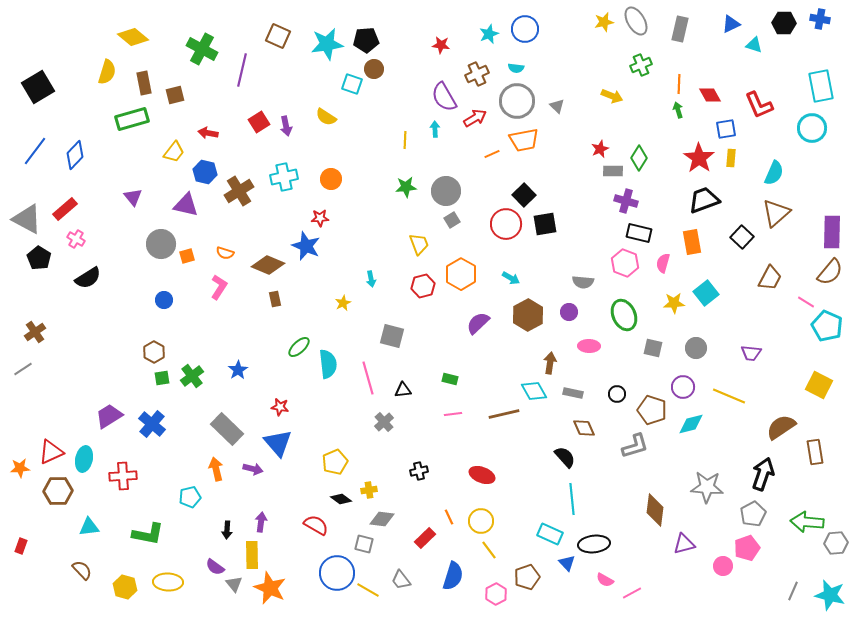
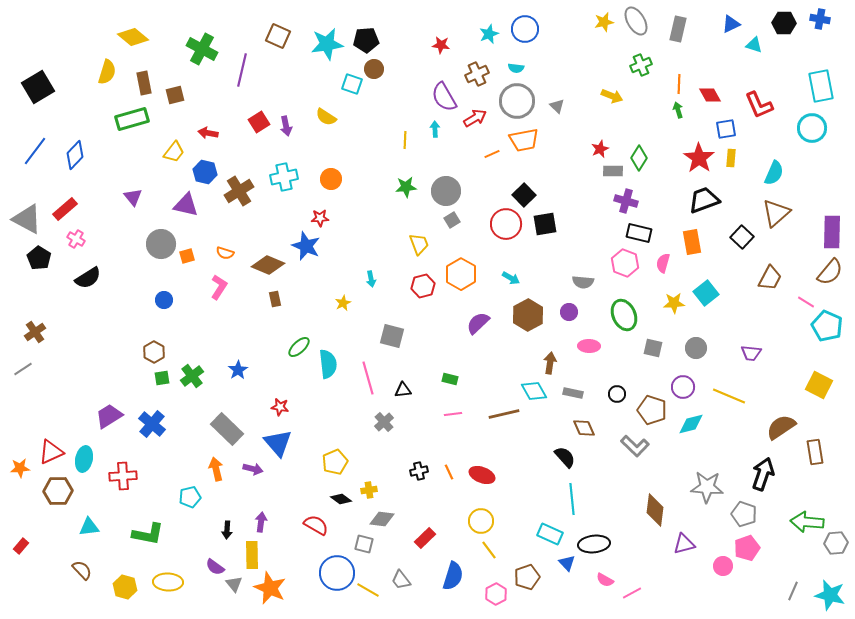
gray rectangle at (680, 29): moved 2 px left
gray L-shape at (635, 446): rotated 60 degrees clockwise
gray pentagon at (753, 514): moved 9 px left; rotated 25 degrees counterclockwise
orange line at (449, 517): moved 45 px up
red rectangle at (21, 546): rotated 21 degrees clockwise
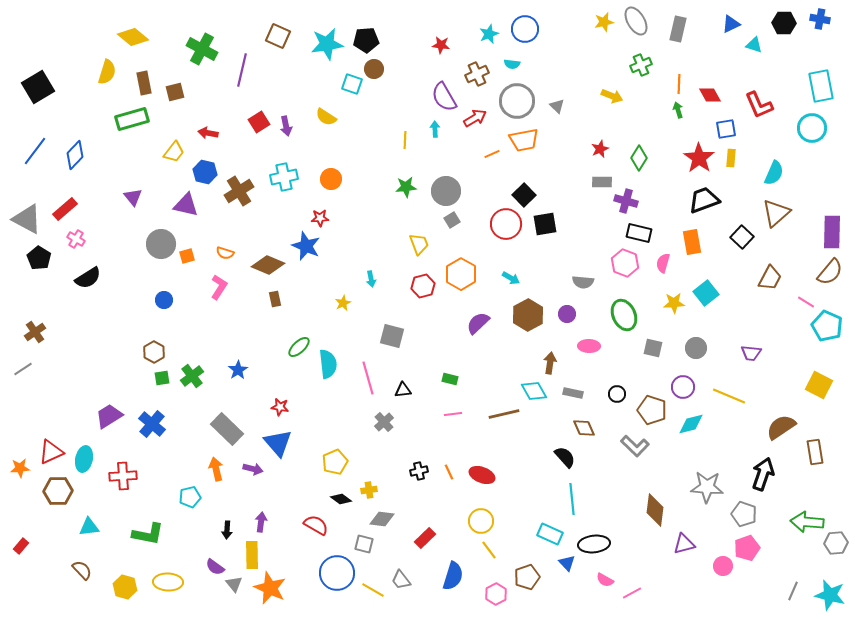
cyan semicircle at (516, 68): moved 4 px left, 4 px up
brown square at (175, 95): moved 3 px up
gray rectangle at (613, 171): moved 11 px left, 11 px down
purple circle at (569, 312): moved 2 px left, 2 px down
yellow line at (368, 590): moved 5 px right
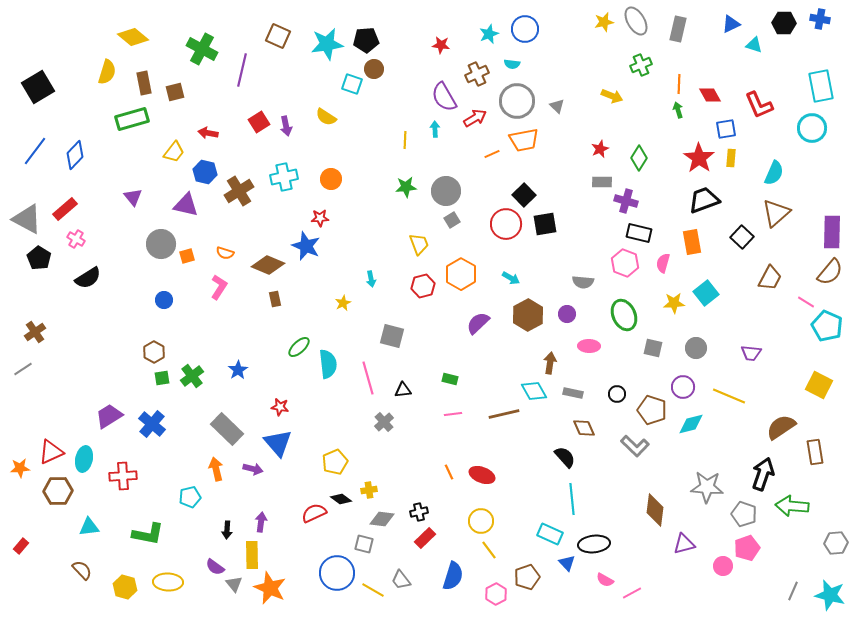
black cross at (419, 471): moved 41 px down
green arrow at (807, 522): moved 15 px left, 16 px up
red semicircle at (316, 525): moved 2 px left, 12 px up; rotated 55 degrees counterclockwise
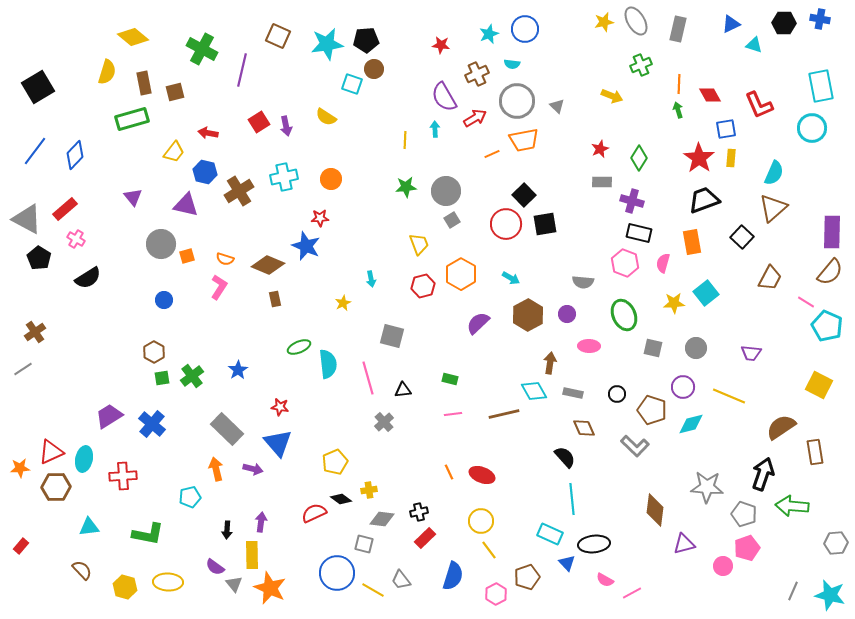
purple cross at (626, 201): moved 6 px right
brown triangle at (776, 213): moved 3 px left, 5 px up
orange semicircle at (225, 253): moved 6 px down
green ellipse at (299, 347): rotated 20 degrees clockwise
brown hexagon at (58, 491): moved 2 px left, 4 px up
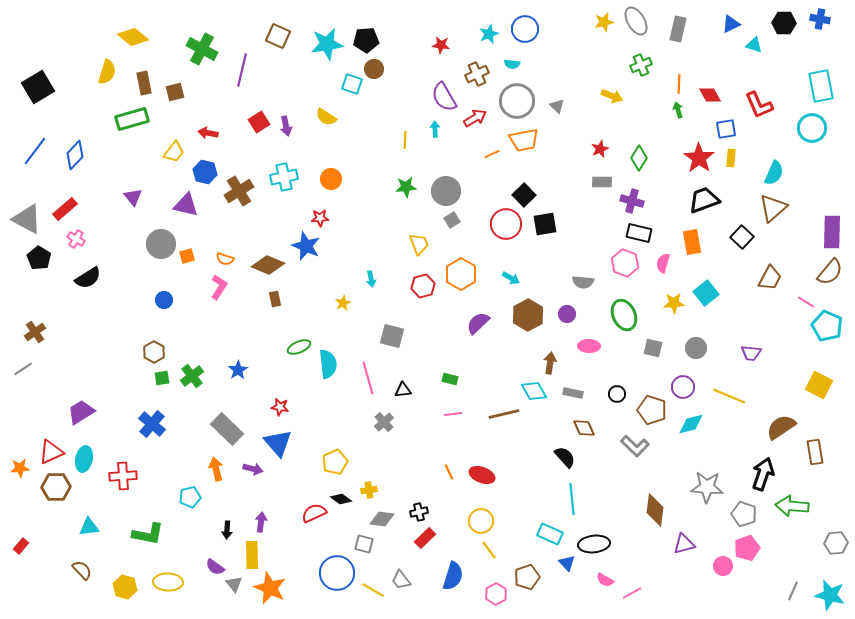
purple trapezoid at (109, 416): moved 28 px left, 4 px up
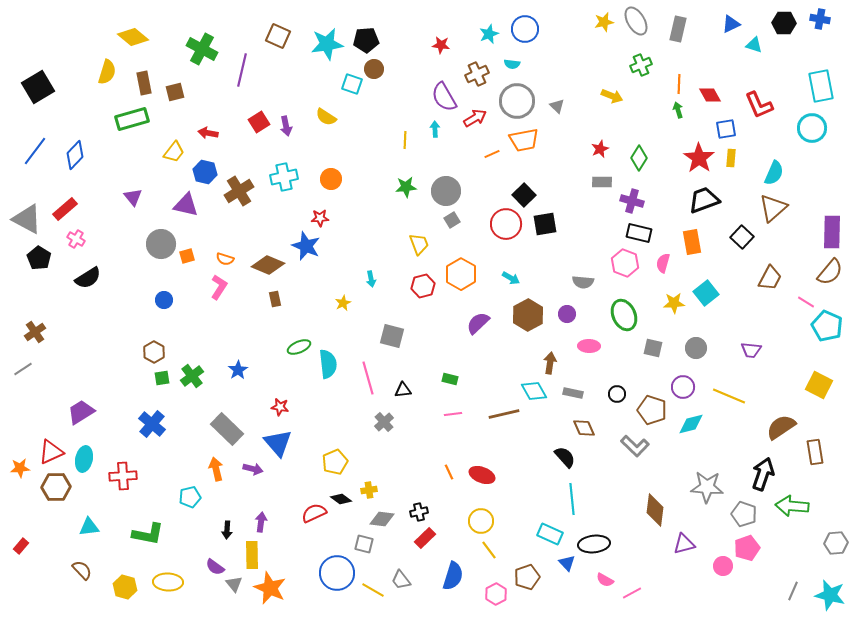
purple trapezoid at (751, 353): moved 3 px up
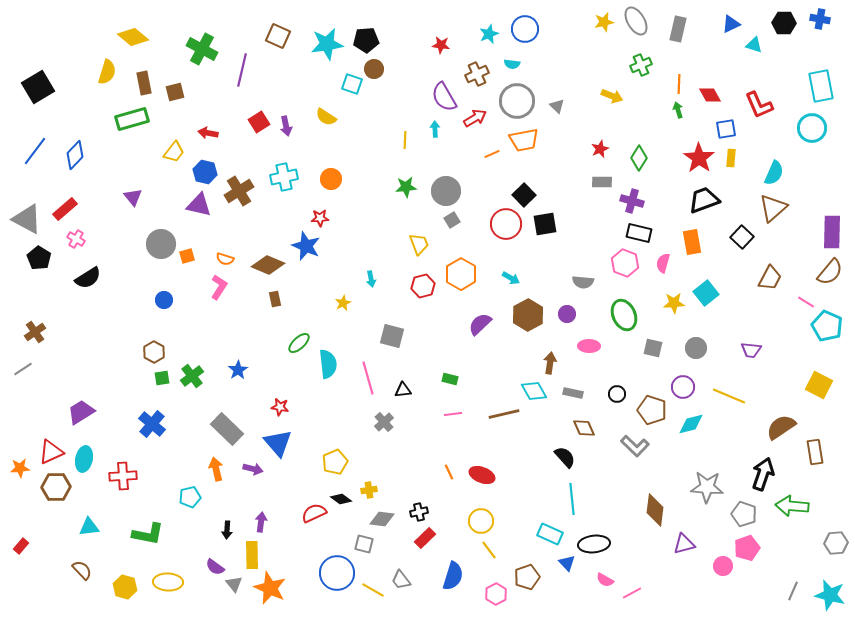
purple triangle at (186, 205): moved 13 px right
purple semicircle at (478, 323): moved 2 px right, 1 px down
green ellipse at (299, 347): moved 4 px up; rotated 20 degrees counterclockwise
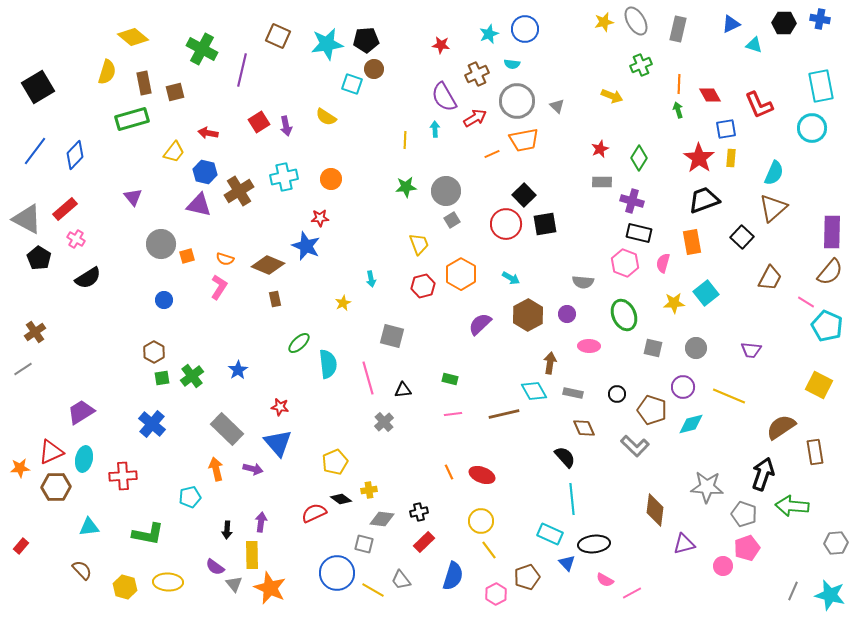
red rectangle at (425, 538): moved 1 px left, 4 px down
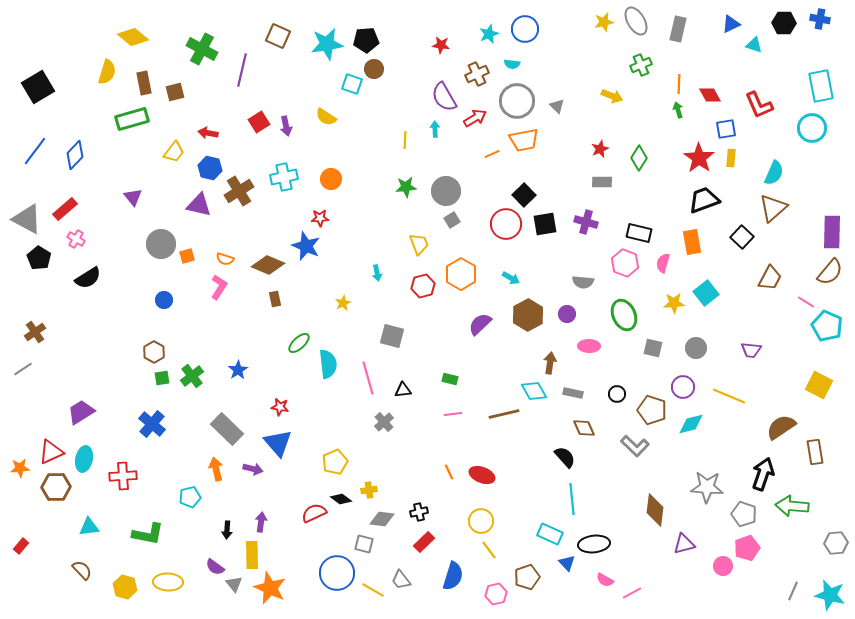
blue hexagon at (205, 172): moved 5 px right, 4 px up
purple cross at (632, 201): moved 46 px left, 21 px down
cyan arrow at (371, 279): moved 6 px right, 6 px up
pink hexagon at (496, 594): rotated 15 degrees clockwise
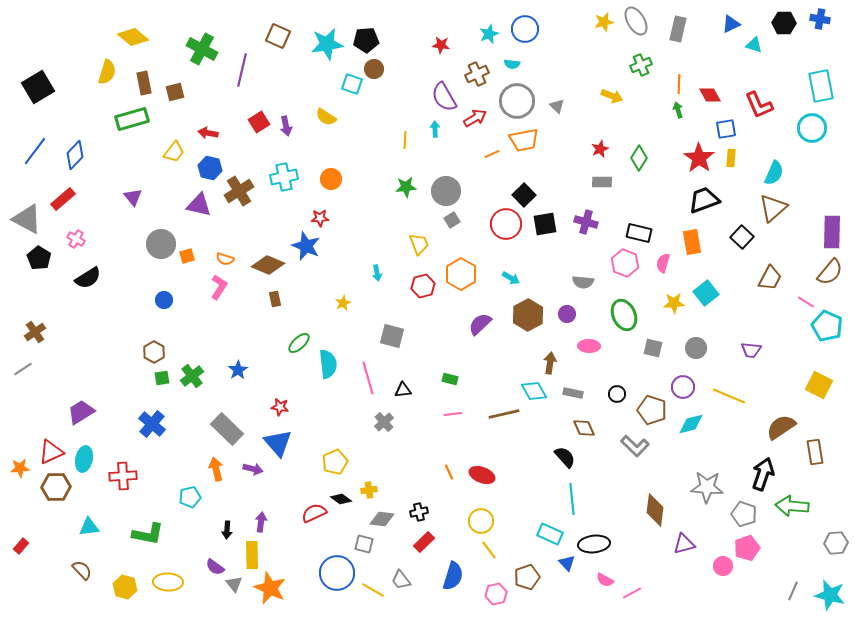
red rectangle at (65, 209): moved 2 px left, 10 px up
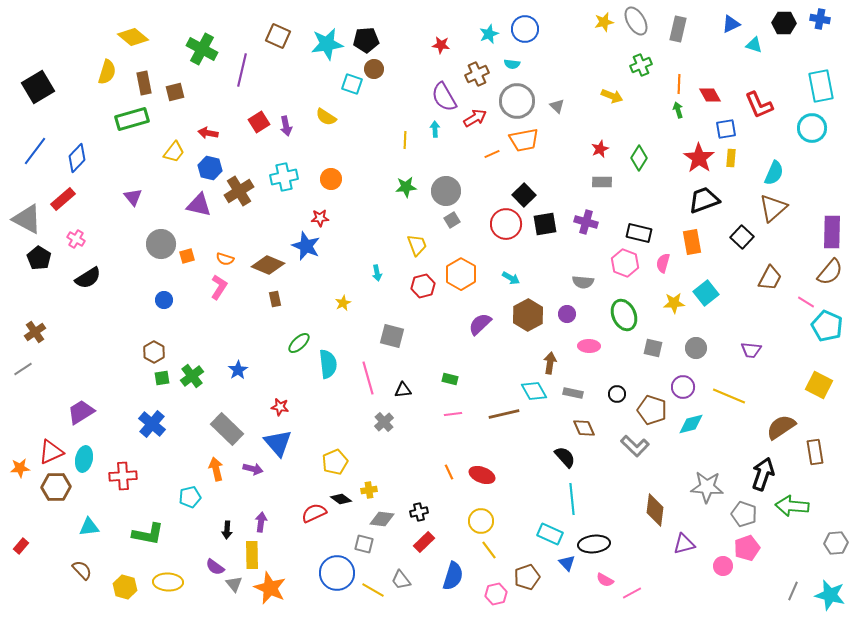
blue diamond at (75, 155): moved 2 px right, 3 px down
yellow trapezoid at (419, 244): moved 2 px left, 1 px down
